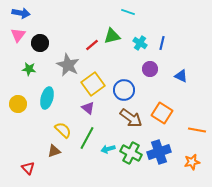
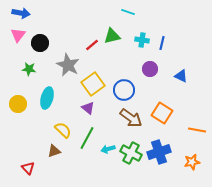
cyan cross: moved 2 px right, 3 px up; rotated 24 degrees counterclockwise
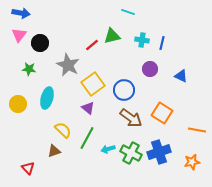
pink triangle: moved 1 px right
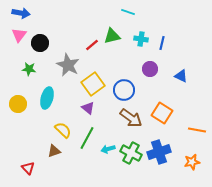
cyan cross: moved 1 px left, 1 px up
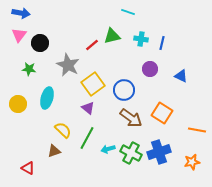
red triangle: rotated 16 degrees counterclockwise
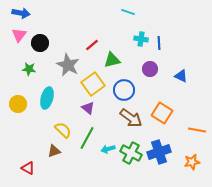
green triangle: moved 24 px down
blue line: moved 3 px left; rotated 16 degrees counterclockwise
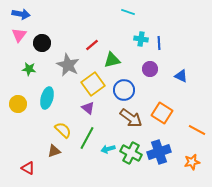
blue arrow: moved 1 px down
black circle: moved 2 px right
orange line: rotated 18 degrees clockwise
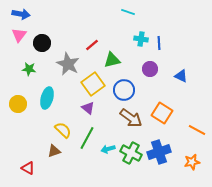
gray star: moved 1 px up
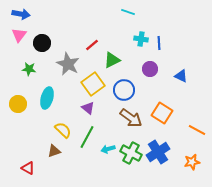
green triangle: rotated 12 degrees counterclockwise
green line: moved 1 px up
blue cross: moved 1 px left; rotated 15 degrees counterclockwise
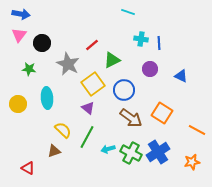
cyan ellipse: rotated 20 degrees counterclockwise
